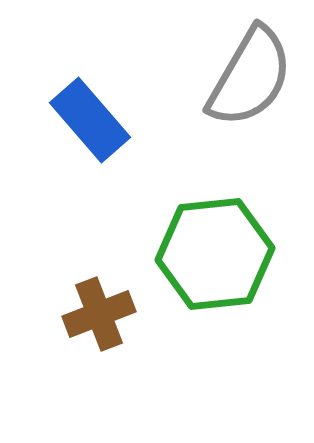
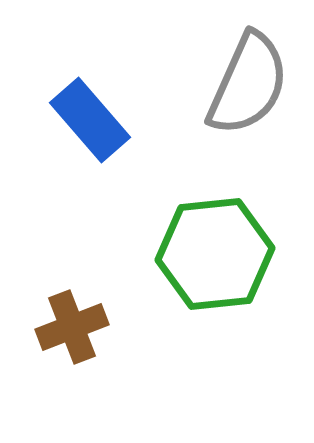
gray semicircle: moved 2 px left, 7 px down; rotated 6 degrees counterclockwise
brown cross: moved 27 px left, 13 px down
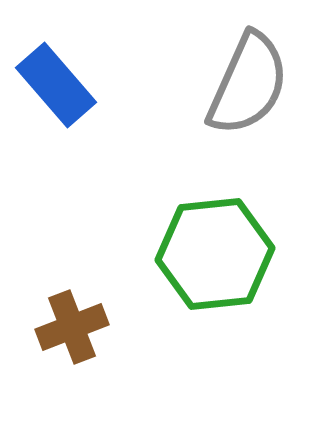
blue rectangle: moved 34 px left, 35 px up
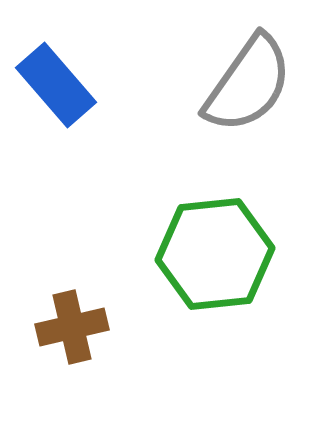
gray semicircle: rotated 11 degrees clockwise
brown cross: rotated 8 degrees clockwise
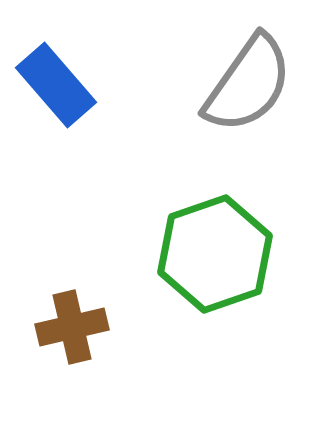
green hexagon: rotated 13 degrees counterclockwise
